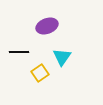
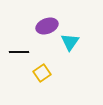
cyan triangle: moved 8 px right, 15 px up
yellow square: moved 2 px right
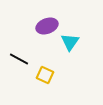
black line: moved 7 px down; rotated 30 degrees clockwise
yellow square: moved 3 px right, 2 px down; rotated 30 degrees counterclockwise
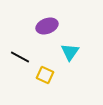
cyan triangle: moved 10 px down
black line: moved 1 px right, 2 px up
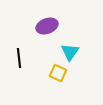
black line: moved 1 px left, 1 px down; rotated 54 degrees clockwise
yellow square: moved 13 px right, 2 px up
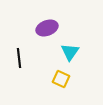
purple ellipse: moved 2 px down
yellow square: moved 3 px right, 6 px down
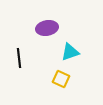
purple ellipse: rotated 10 degrees clockwise
cyan triangle: rotated 36 degrees clockwise
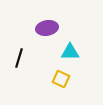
cyan triangle: rotated 18 degrees clockwise
black line: rotated 24 degrees clockwise
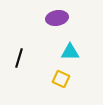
purple ellipse: moved 10 px right, 10 px up
